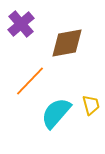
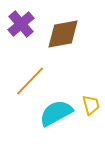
brown diamond: moved 4 px left, 9 px up
cyan semicircle: rotated 20 degrees clockwise
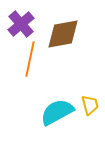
orange line: moved 22 px up; rotated 32 degrees counterclockwise
yellow trapezoid: moved 1 px left
cyan semicircle: moved 1 px right, 1 px up
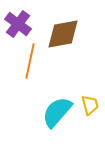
purple cross: moved 3 px left; rotated 12 degrees counterclockwise
orange line: moved 2 px down
cyan semicircle: rotated 20 degrees counterclockwise
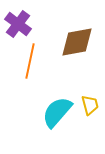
brown diamond: moved 14 px right, 8 px down
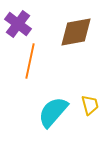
brown diamond: moved 1 px left, 10 px up
cyan semicircle: moved 4 px left
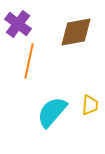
orange line: moved 1 px left
yellow trapezoid: rotated 20 degrees clockwise
cyan semicircle: moved 1 px left
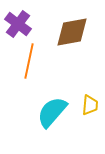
brown diamond: moved 4 px left
